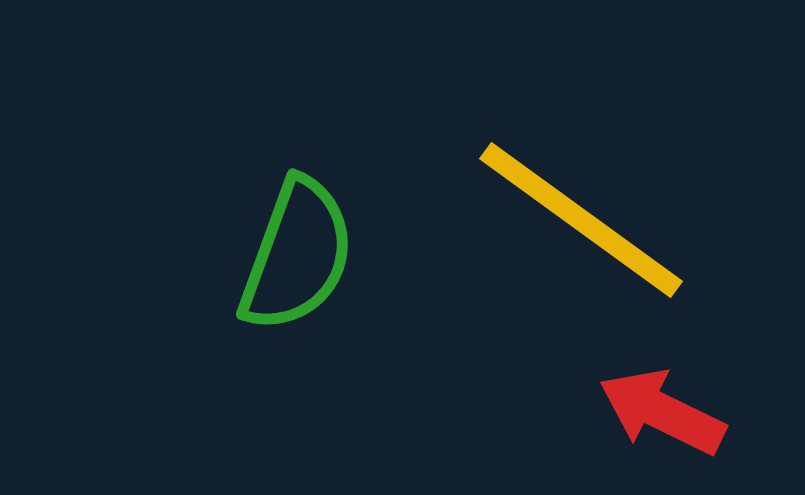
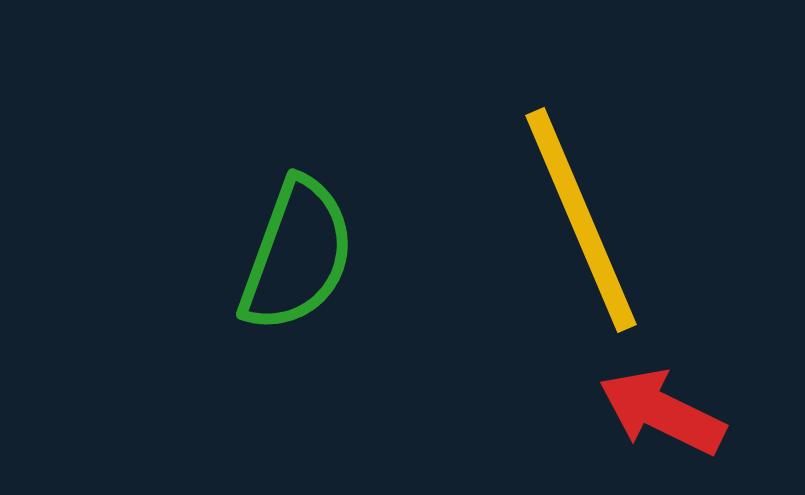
yellow line: rotated 31 degrees clockwise
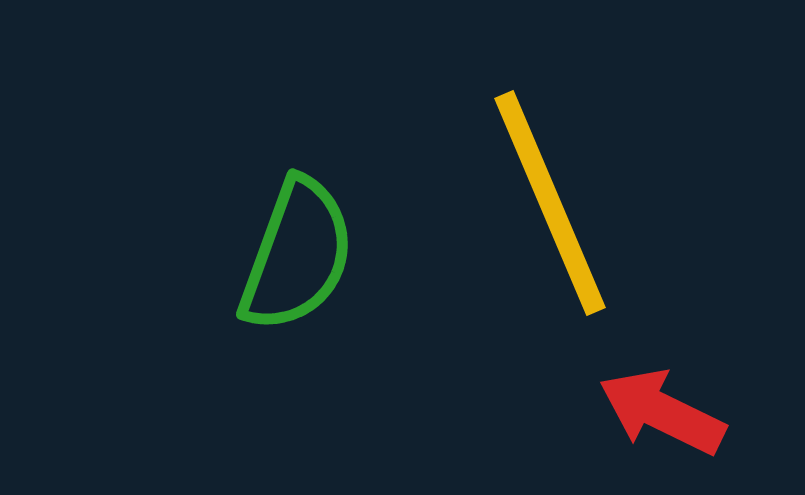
yellow line: moved 31 px left, 17 px up
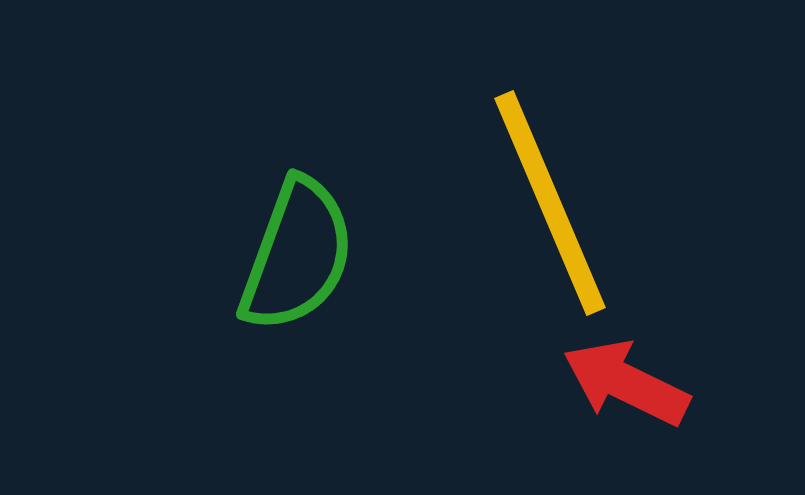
red arrow: moved 36 px left, 29 px up
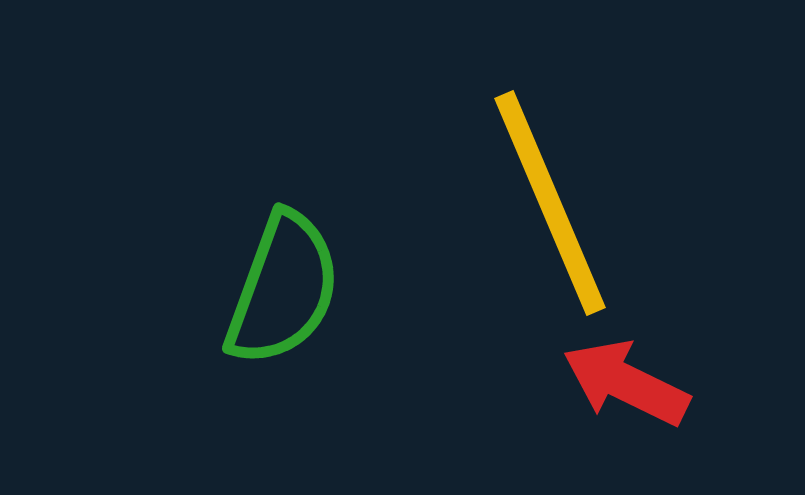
green semicircle: moved 14 px left, 34 px down
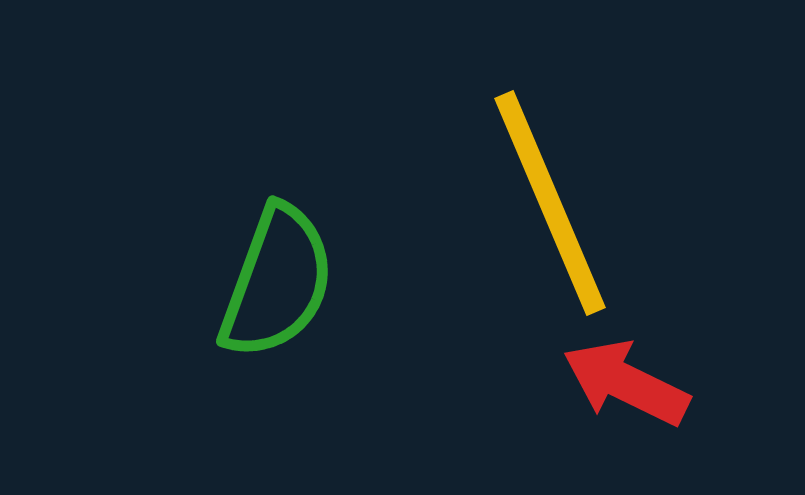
green semicircle: moved 6 px left, 7 px up
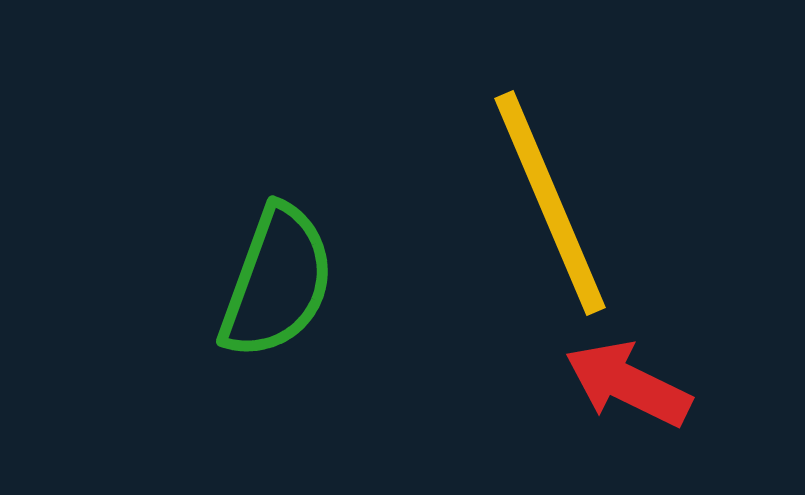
red arrow: moved 2 px right, 1 px down
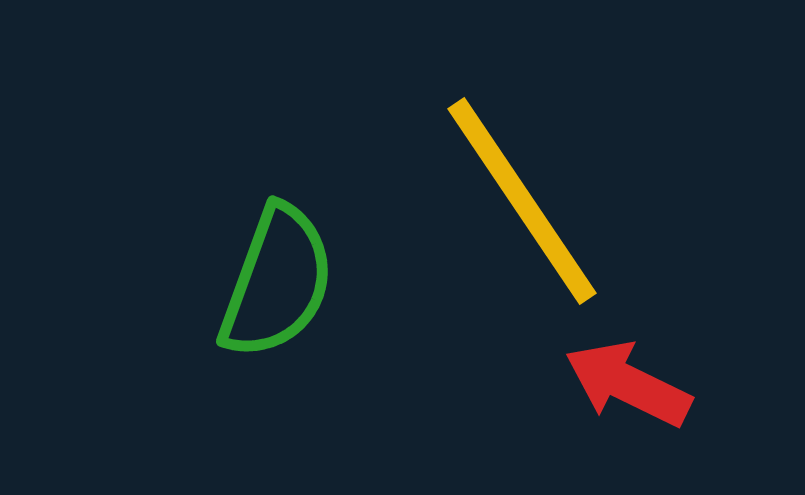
yellow line: moved 28 px left, 2 px up; rotated 11 degrees counterclockwise
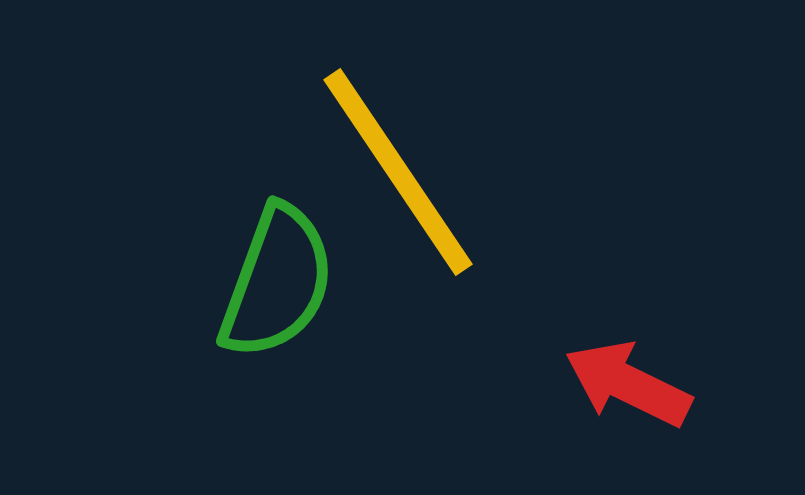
yellow line: moved 124 px left, 29 px up
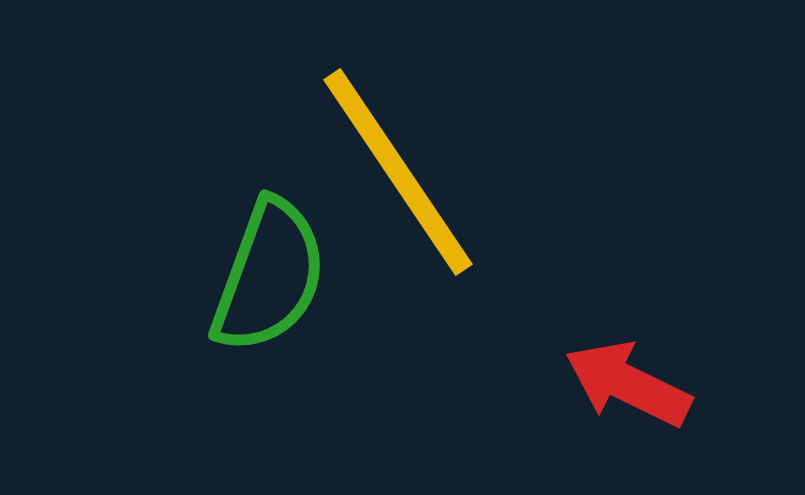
green semicircle: moved 8 px left, 6 px up
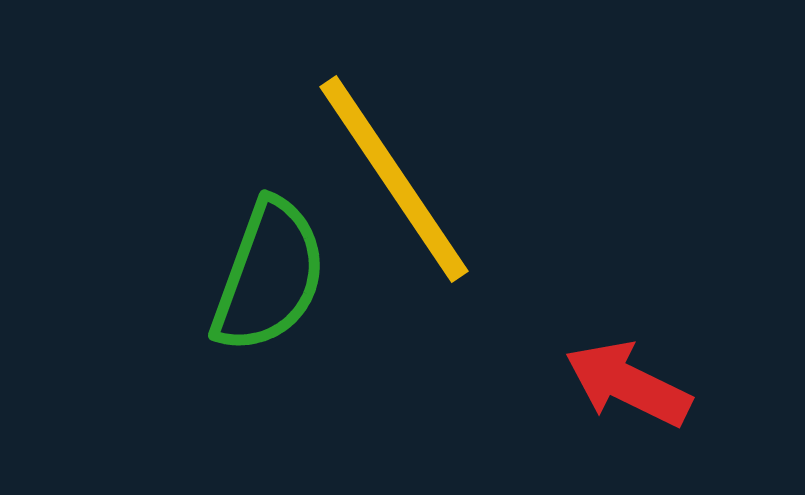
yellow line: moved 4 px left, 7 px down
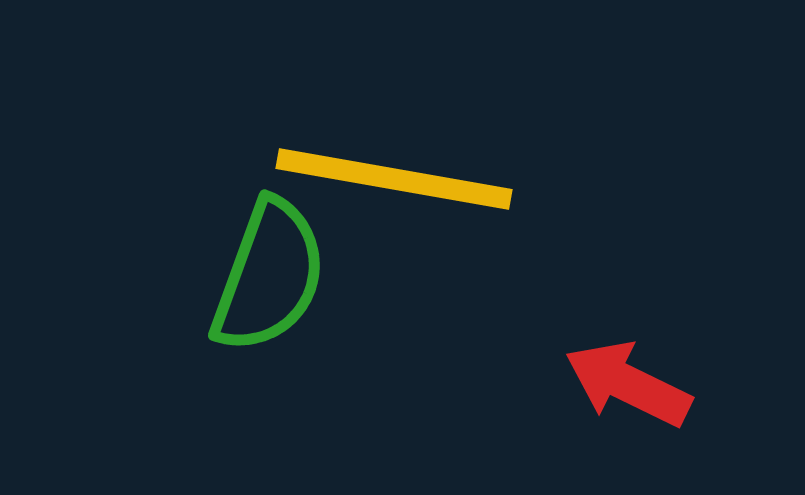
yellow line: rotated 46 degrees counterclockwise
